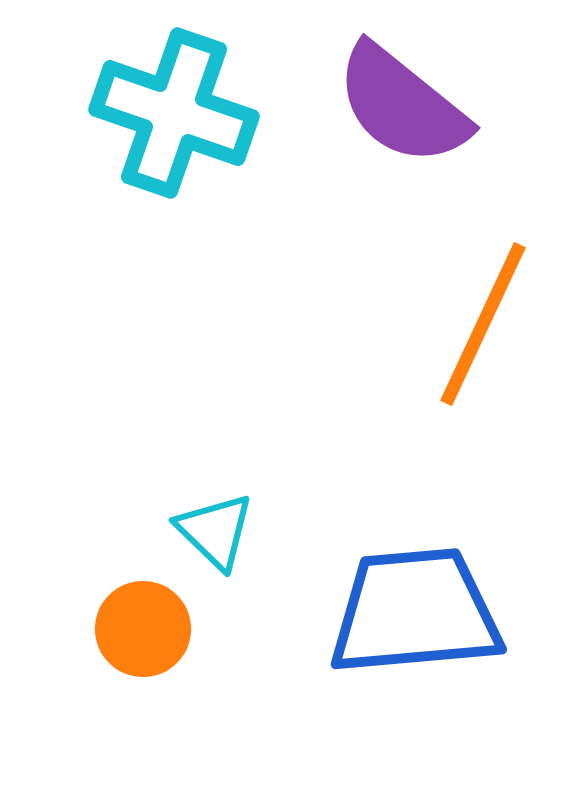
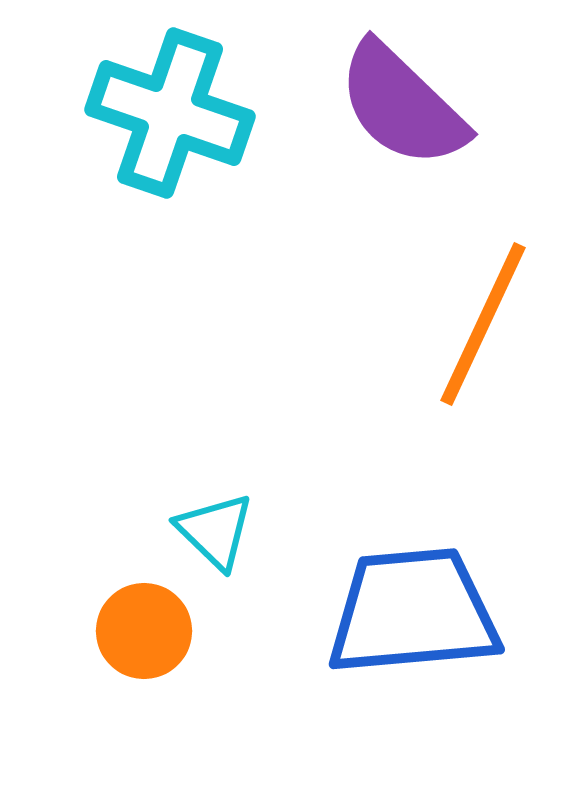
purple semicircle: rotated 5 degrees clockwise
cyan cross: moved 4 px left
blue trapezoid: moved 2 px left
orange circle: moved 1 px right, 2 px down
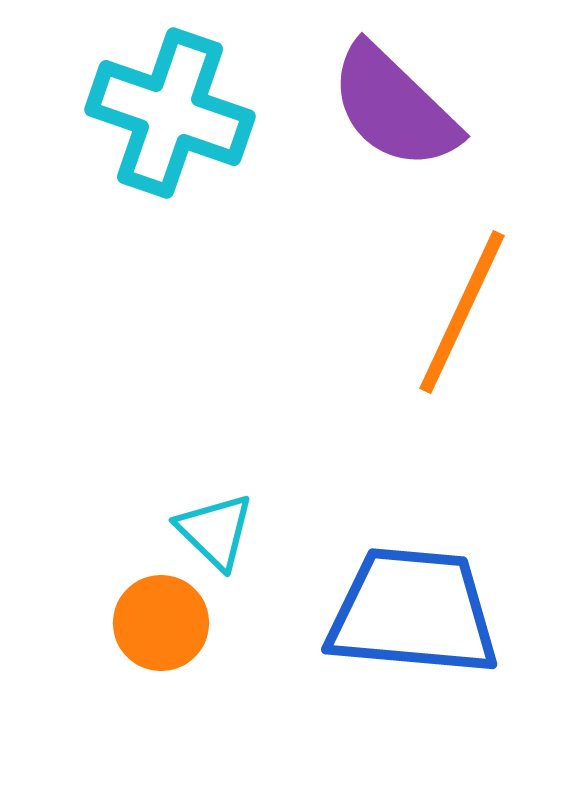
purple semicircle: moved 8 px left, 2 px down
orange line: moved 21 px left, 12 px up
blue trapezoid: rotated 10 degrees clockwise
orange circle: moved 17 px right, 8 px up
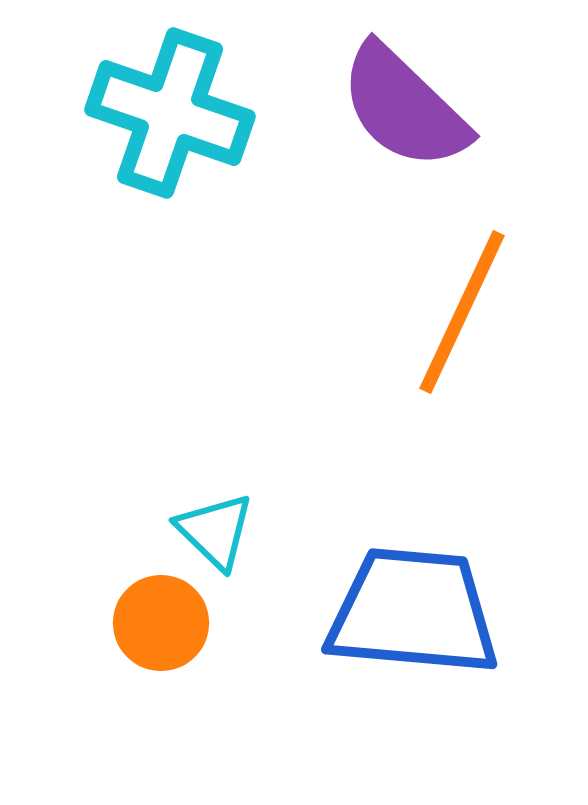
purple semicircle: moved 10 px right
